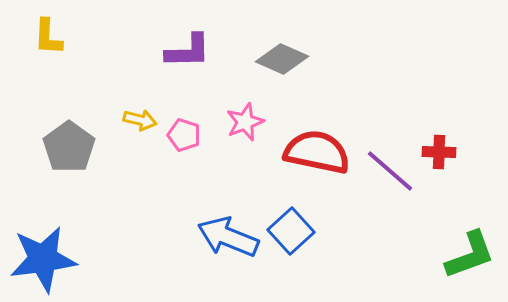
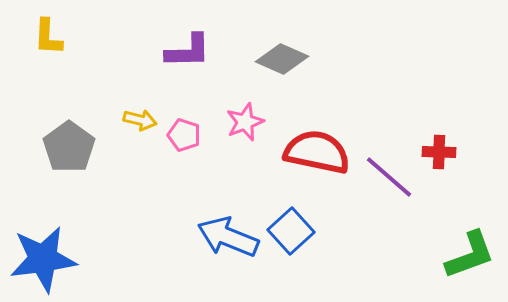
purple line: moved 1 px left, 6 px down
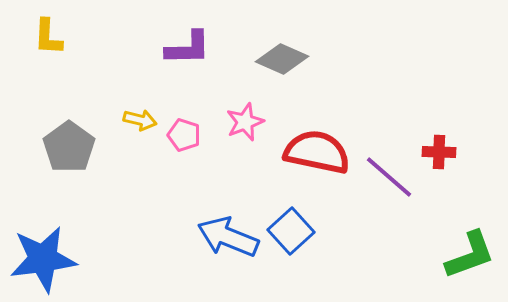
purple L-shape: moved 3 px up
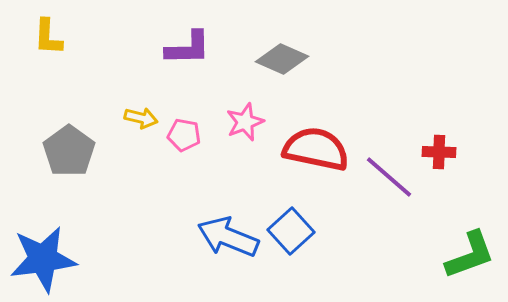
yellow arrow: moved 1 px right, 2 px up
pink pentagon: rotated 8 degrees counterclockwise
gray pentagon: moved 4 px down
red semicircle: moved 1 px left, 3 px up
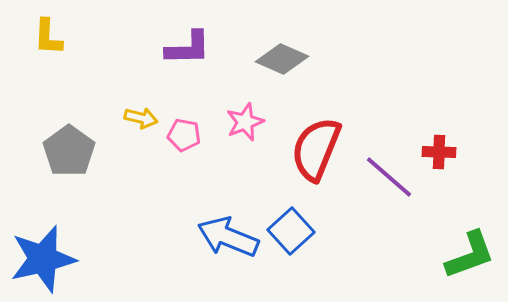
red semicircle: rotated 80 degrees counterclockwise
blue star: rotated 6 degrees counterclockwise
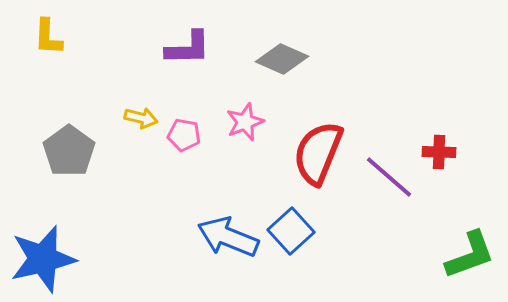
red semicircle: moved 2 px right, 4 px down
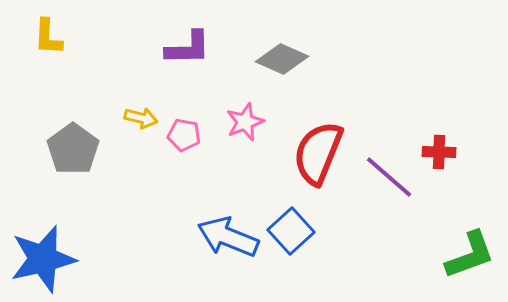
gray pentagon: moved 4 px right, 2 px up
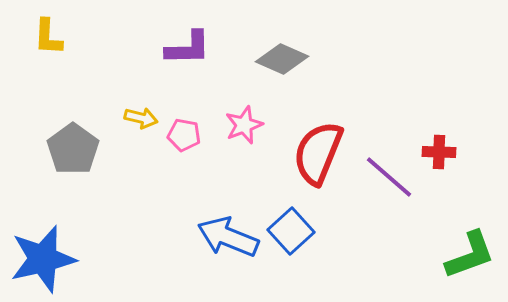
pink star: moved 1 px left, 3 px down
